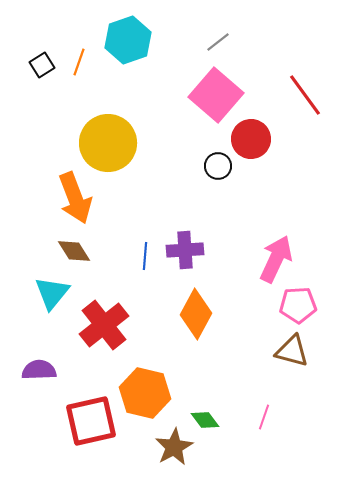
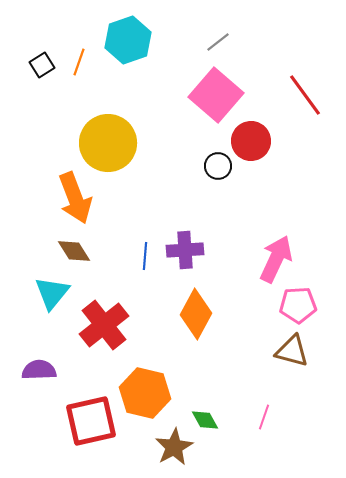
red circle: moved 2 px down
green diamond: rotated 8 degrees clockwise
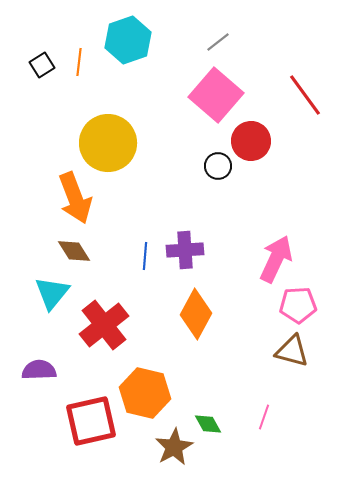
orange line: rotated 12 degrees counterclockwise
green diamond: moved 3 px right, 4 px down
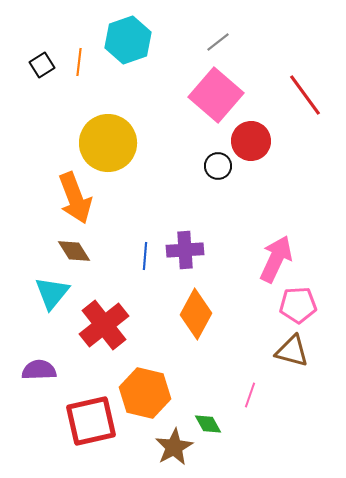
pink line: moved 14 px left, 22 px up
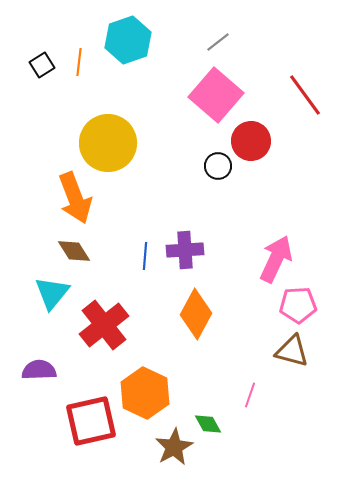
orange hexagon: rotated 12 degrees clockwise
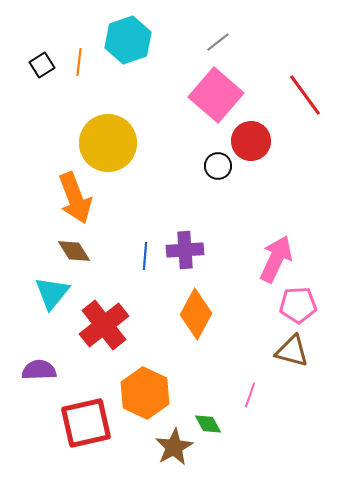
red square: moved 5 px left, 2 px down
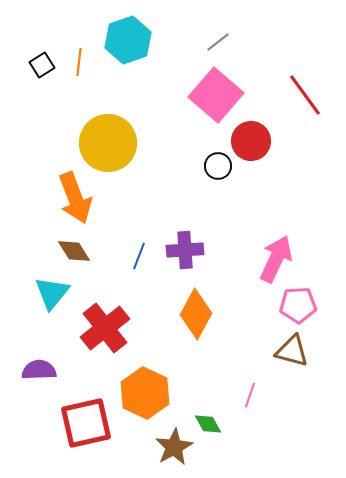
blue line: moved 6 px left; rotated 16 degrees clockwise
red cross: moved 1 px right, 3 px down
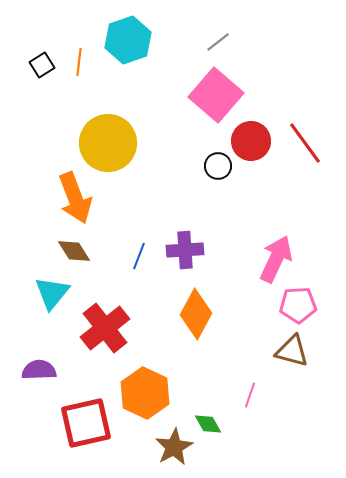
red line: moved 48 px down
